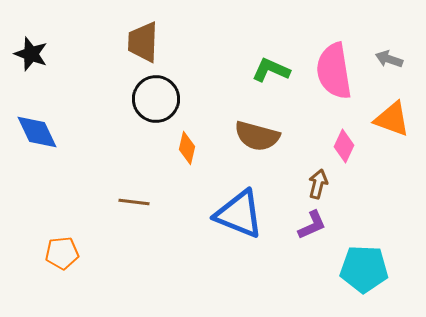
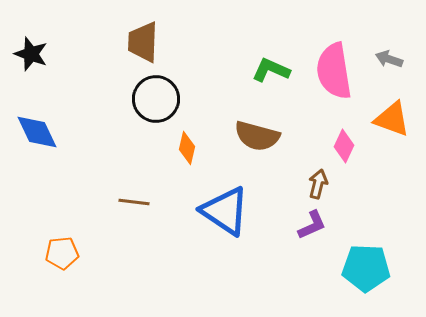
blue triangle: moved 14 px left, 3 px up; rotated 12 degrees clockwise
cyan pentagon: moved 2 px right, 1 px up
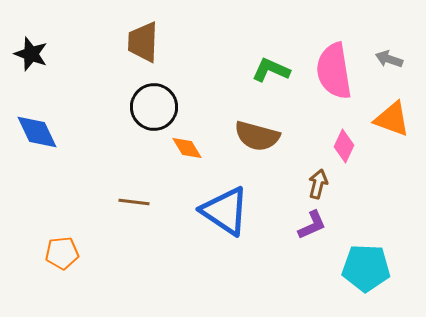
black circle: moved 2 px left, 8 px down
orange diamond: rotated 44 degrees counterclockwise
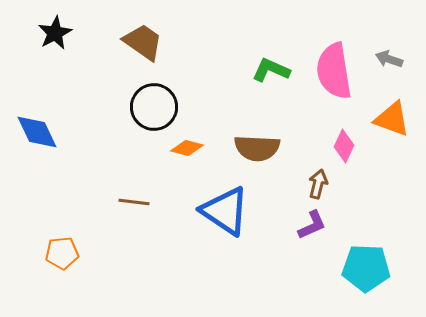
brown trapezoid: rotated 123 degrees clockwise
black star: moved 24 px right, 21 px up; rotated 24 degrees clockwise
brown semicircle: moved 12 px down; rotated 12 degrees counterclockwise
orange diamond: rotated 44 degrees counterclockwise
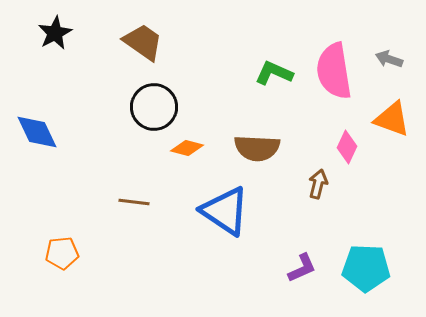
green L-shape: moved 3 px right, 3 px down
pink diamond: moved 3 px right, 1 px down
purple L-shape: moved 10 px left, 43 px down
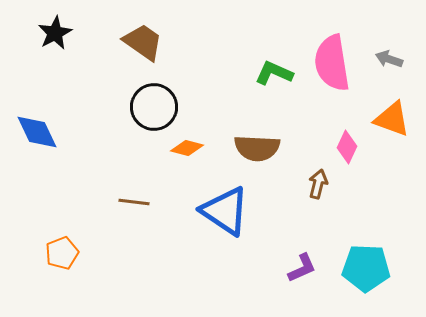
pink semicircle: moved 2 px left, 8 px up
orange pentagon: rotated 16 degrees counterclockwise
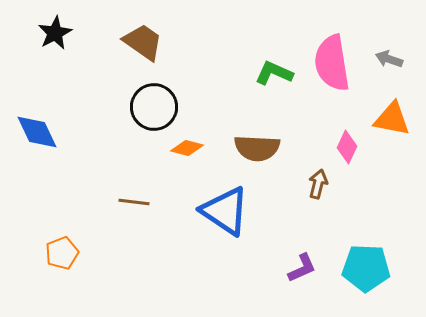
orange triangle: rotated 9 degrees counterclockwise
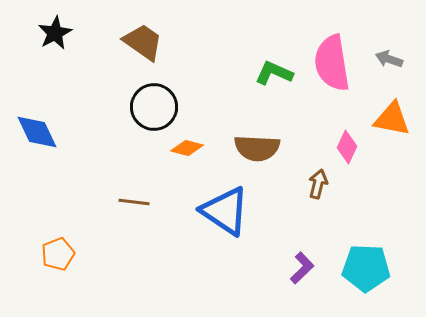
orange pentagon: moved 4 px left, 1 px down
purple L-shape: rotated 20 degrees counterclockwise
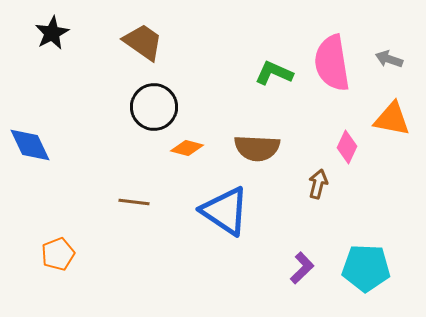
black star: moved 3 px left
blue diamond: moved 7 px left, 13 px down
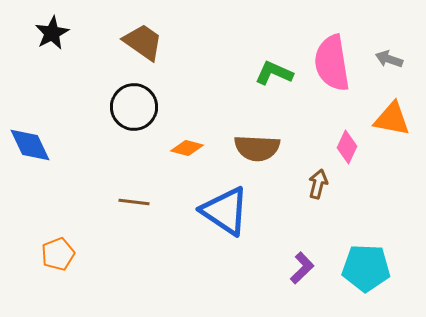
black circle: moved 20 px left
